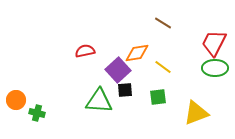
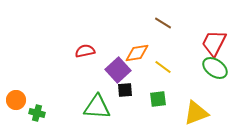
green ellipse: rotated 35 degrees clockwise
green square: moved 2 px down
green triangle: moved 2 px left, 6 px down
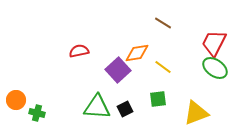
red semicircle: moved 6 px left
black square: moved 19 px down; rotated 21 degrees counterclockwise
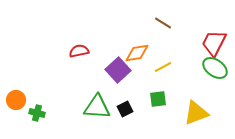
yellow line: rotated 66 degrees counterclockwise
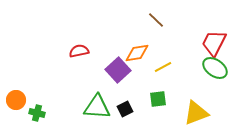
brown line: moved 7 px left, 3 px up; rotated 12 degrees clockwise
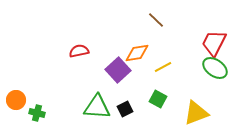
green square: rotated 36 degrees clockwise
